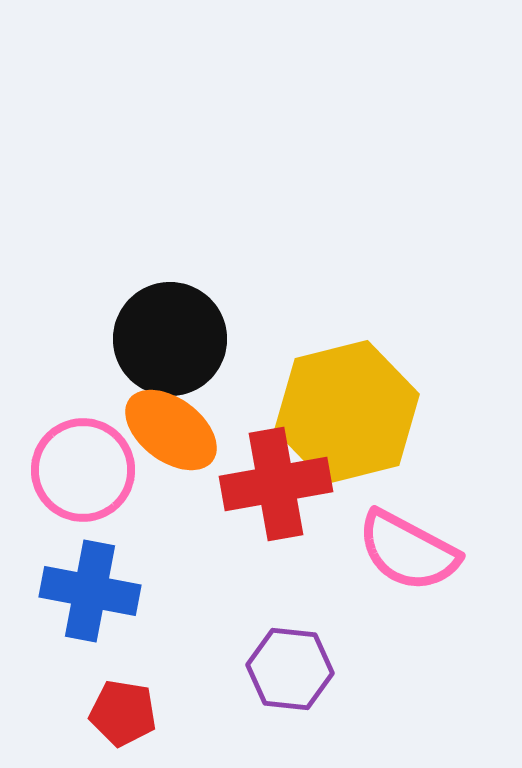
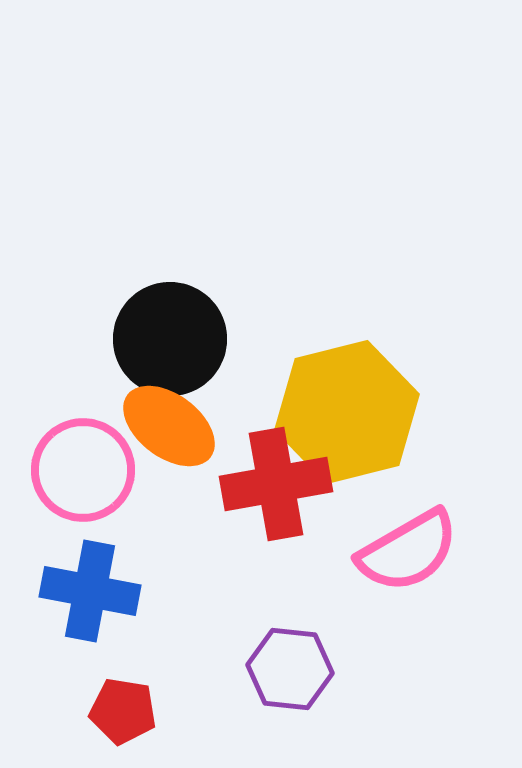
orange ellipse: moved 2 px left, 4 px up
pink semicircle: rotated 58 degrees counterclockwise
red pentagon: moved 2 px up
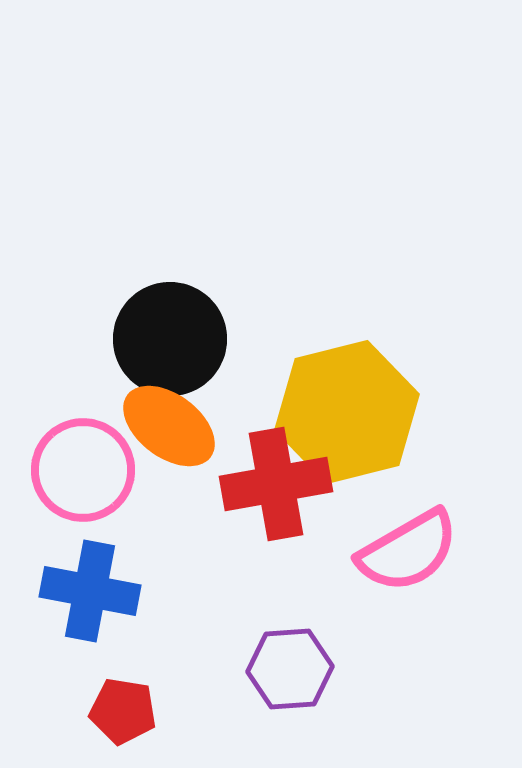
purple hexagon: rotated 10 degrees counterclockwise
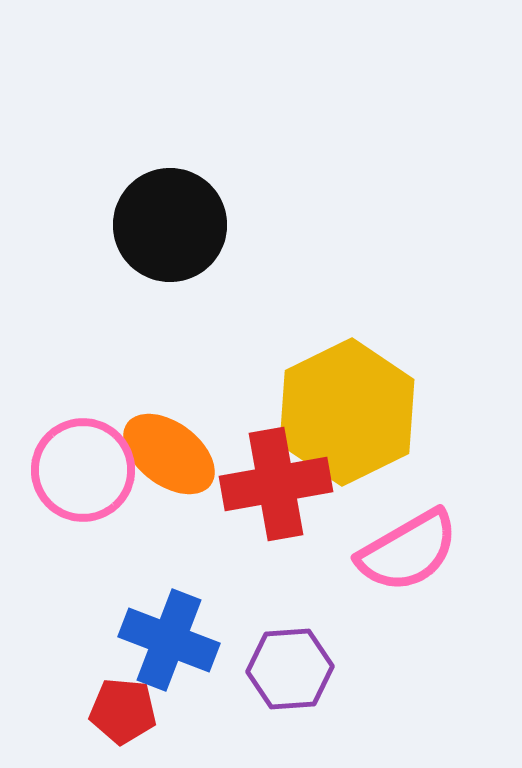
black circle: moved 114 px up
yellow hexagon: rotated 12 degrees counterclockwise
orange ellipse: moved 28 px down
blue cross: moved 79 px right, 49 px down; rotated 10 degrees clockwise
red pentagon: rotated 4 degrees counterclockwise
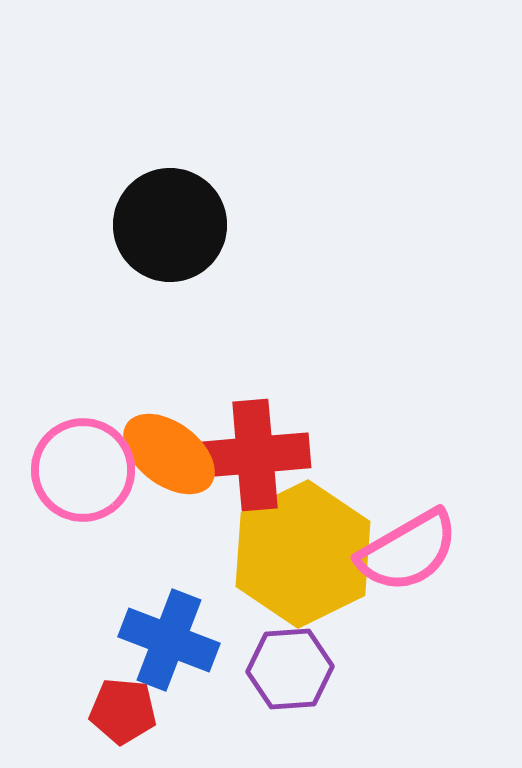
yellow hexagon: moved 44 px left, 142 px down
red cross: moved 21 px left, 29 px up; rotated 5 degrees clockwise
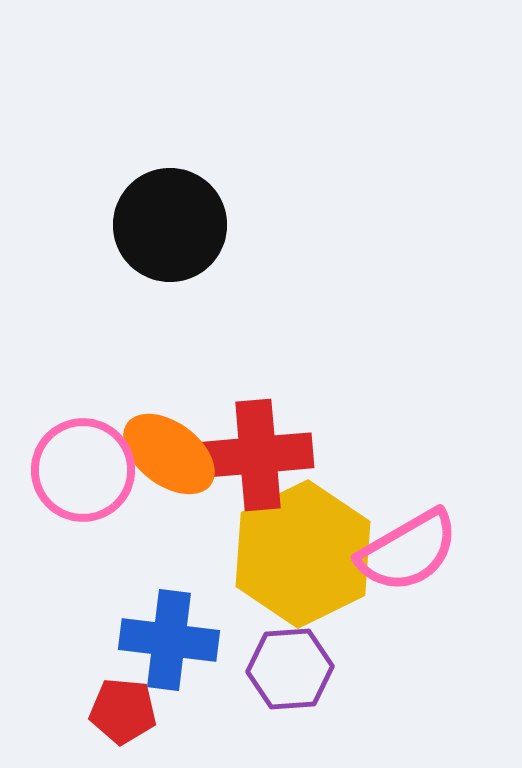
red cross: moved 3 px right
blue cross: rotated 14 degrees counterclockwise
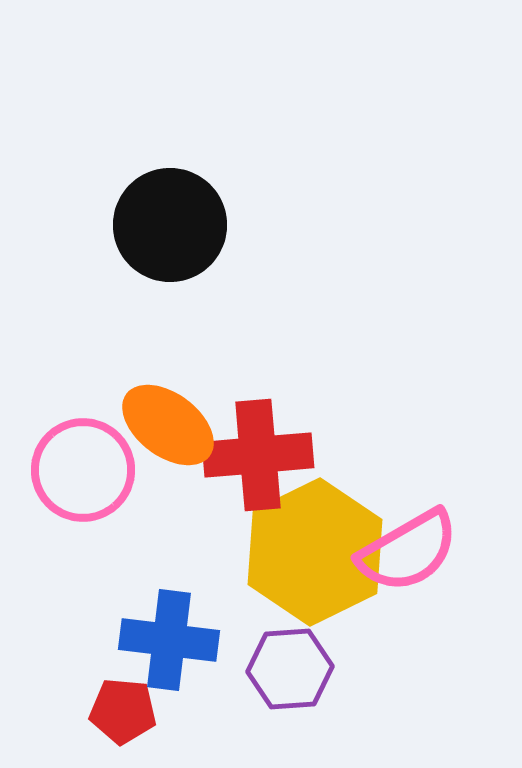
orange ellipse: moved 1 px left, 29 px up
yellow hexagon: moved 12 px right, 2 px up
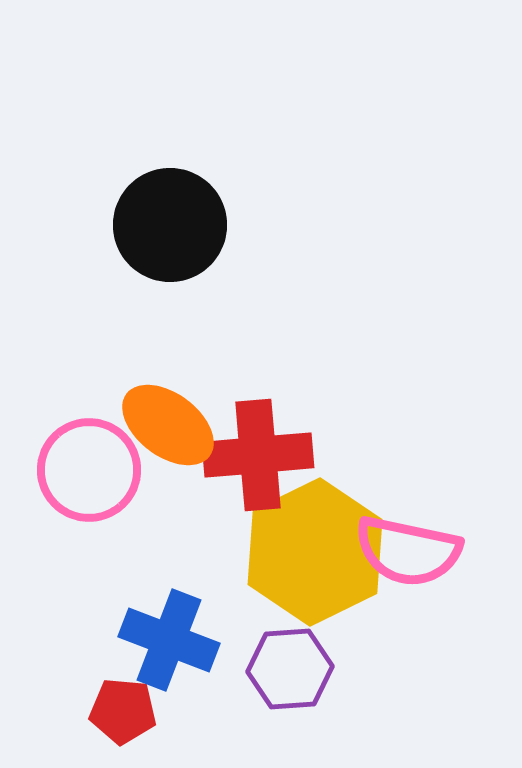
pink circle: moved 6 px right
pink semicircle: rotated 42 degrees clockwise
blue cross: rotated 14 degrees clockwise
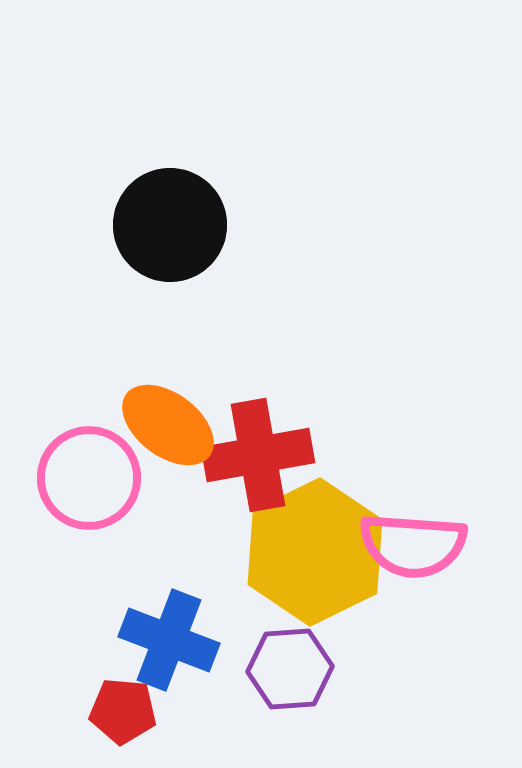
red cross: rotated 5 degrees counterclockwise
pink circle: moved 8 px down
pink semicircle: moved 5 px right, 6 px up; rotated 8 degrees counterclockwise
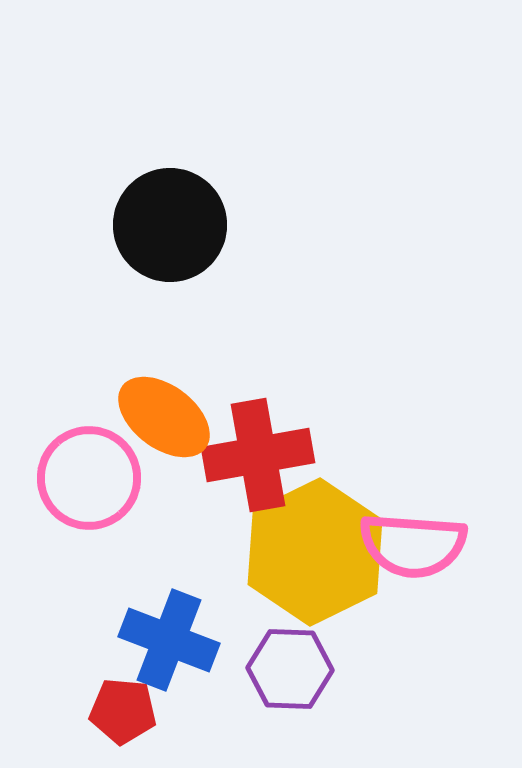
orange ellipse: moved 4 px left, 8 px up
purple hexagon: rotated 6 degrees clockwise
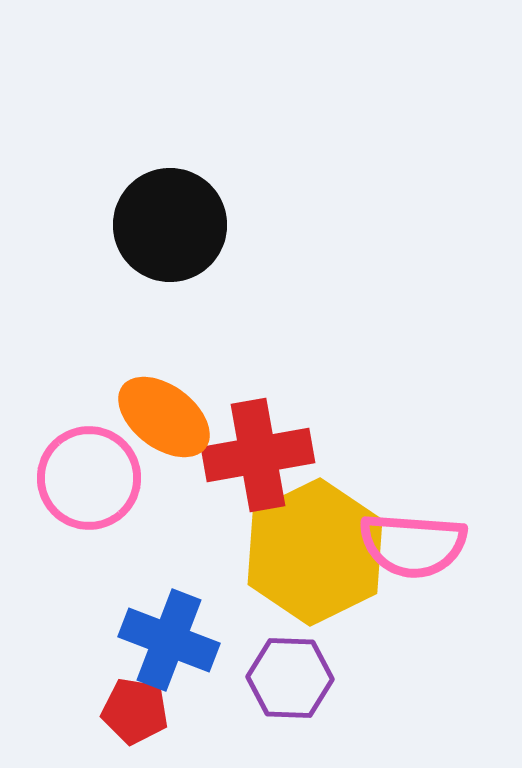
purple hexagon: moved 9 px down
red pentagon: moved 12 px right; rotated 4 degrees clockwise
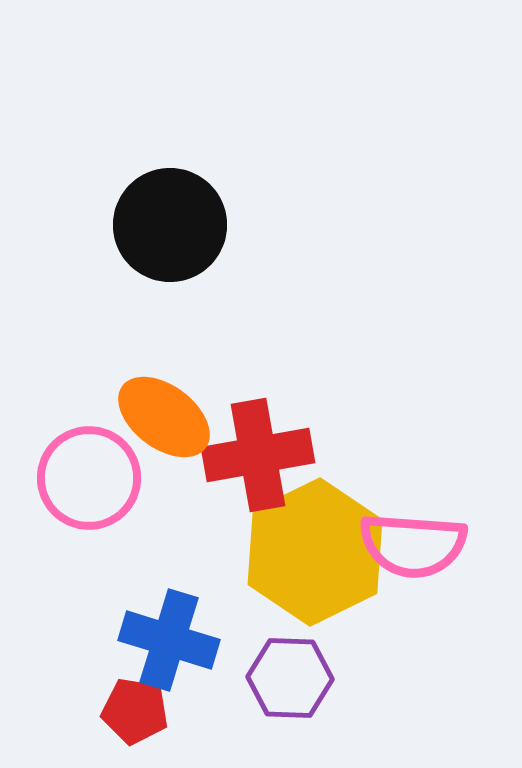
blue cross: rotated 4 degrees counterclockwise
